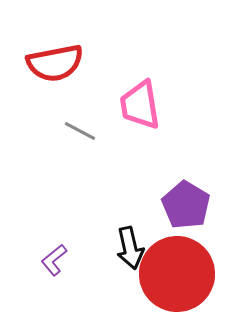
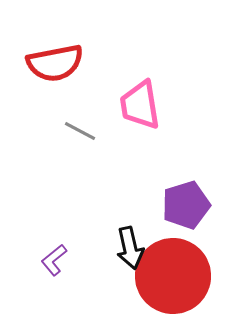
purple pentagon: rotated 24 degrees clockwise
red circle: moved 4 px left, 2 px down
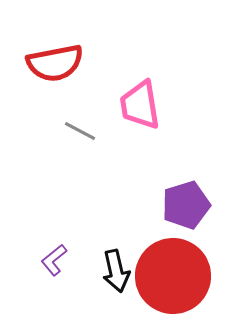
black arrow: moved 14 px left, 23 px down
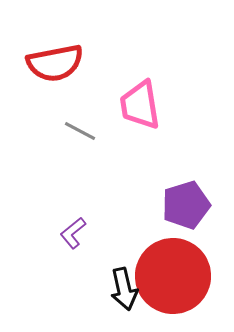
purple L-shape: moved 19 px right, 27 px up
black arrow: moved 8 px right, 18 px down
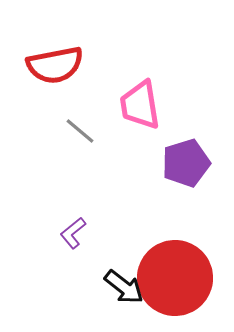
red semicircle: moved 2 px down
gray line: rotated 12 degrees clockwise
purple pentagon: moved 42 px up
red circle: moved 2 px right, 2 px down
black arrow: moved 2 px up; rotated 39 degrees counterclockwise
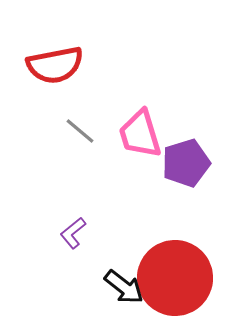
pink trapezoid: moved 29 px down; rotated 8 degrees counterclockwise
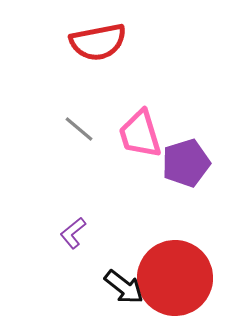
red semicircle: moved 43 px right, 23 px up
gray line: moved 1 px left, 2 px up
